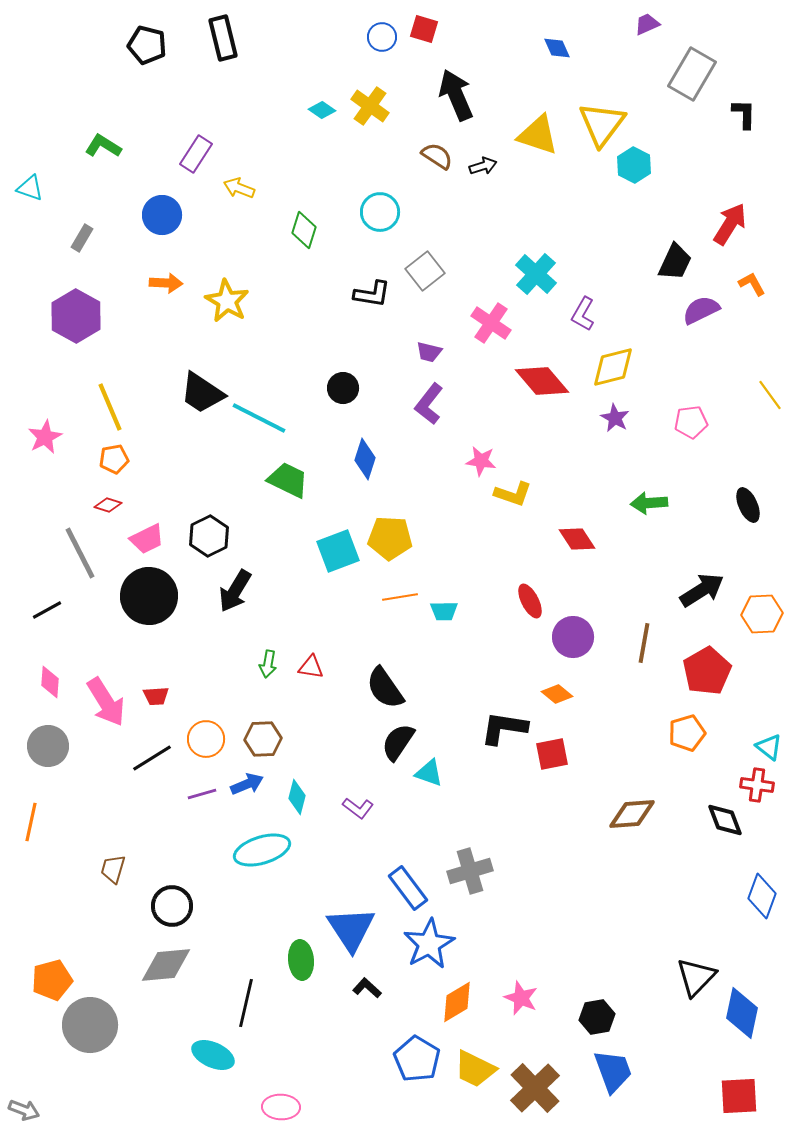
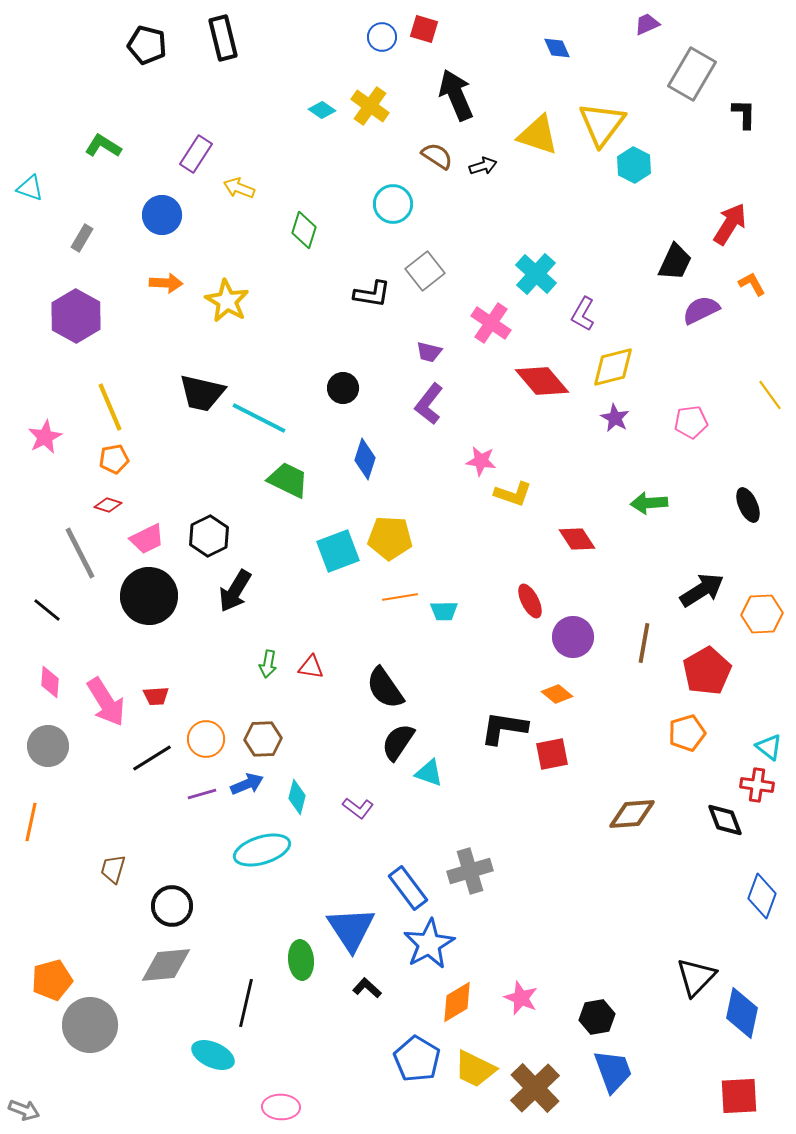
cyan circle at (380, 212): moved 13 px right, 8 px up
black trapezoid at (202, 393): rotated 21 degrees counterclockwise
black line at (47, 610): rotated 68 degrees clockwise
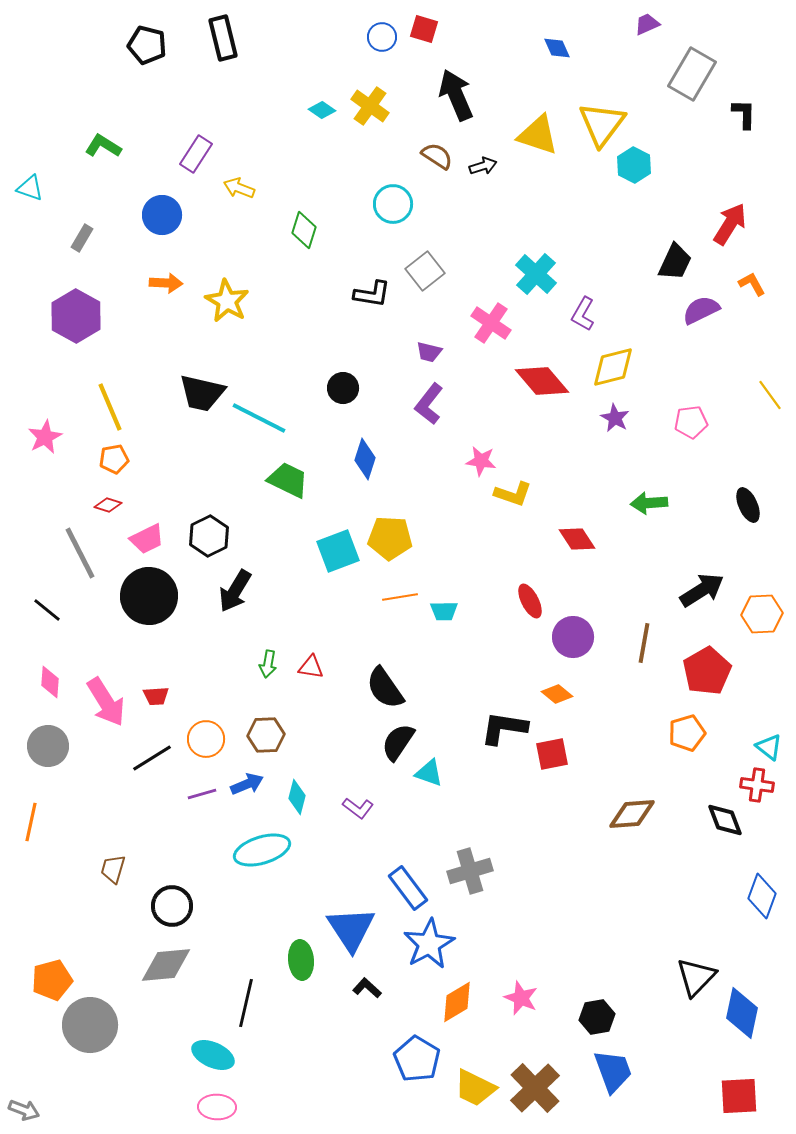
brown hexagon at (263, 739): moved 3 px right, 4 px up
yellow trapezoid at (475, 1069): moved 19 px down
pink ellipse at (281, 1107): moved 64 px left
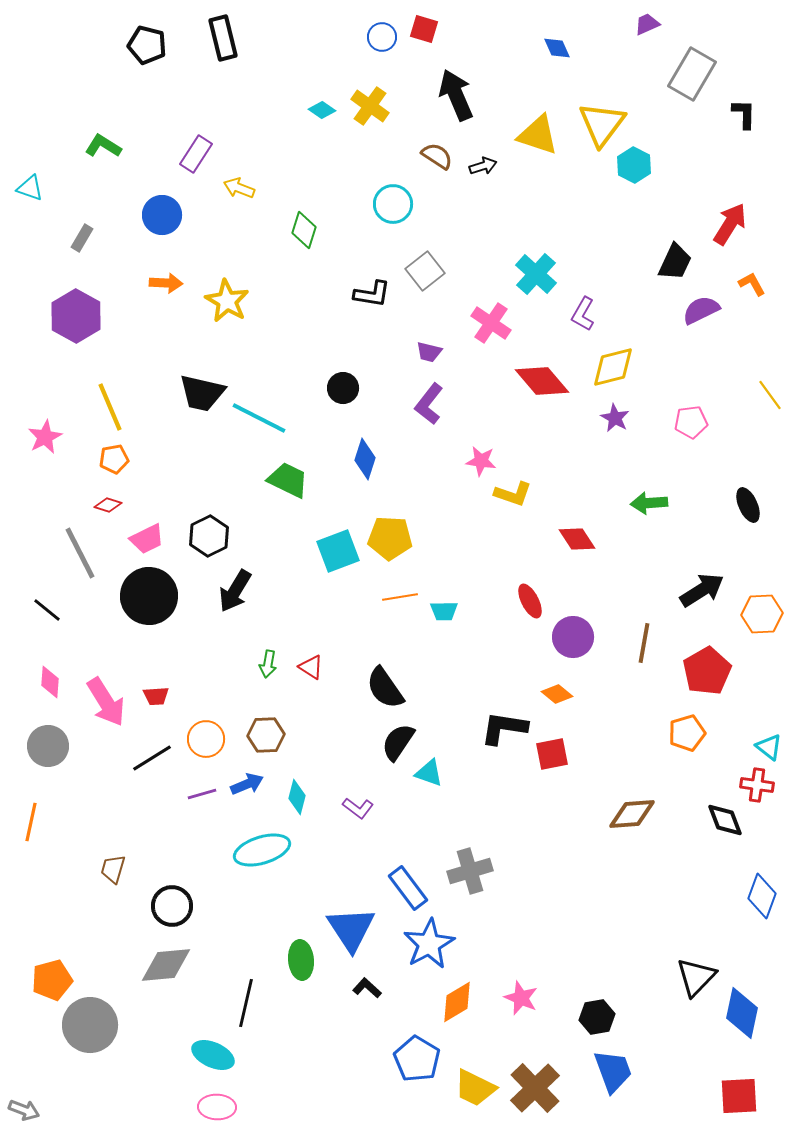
red triangle at (311, 667): rotated 24 degrees clockwise
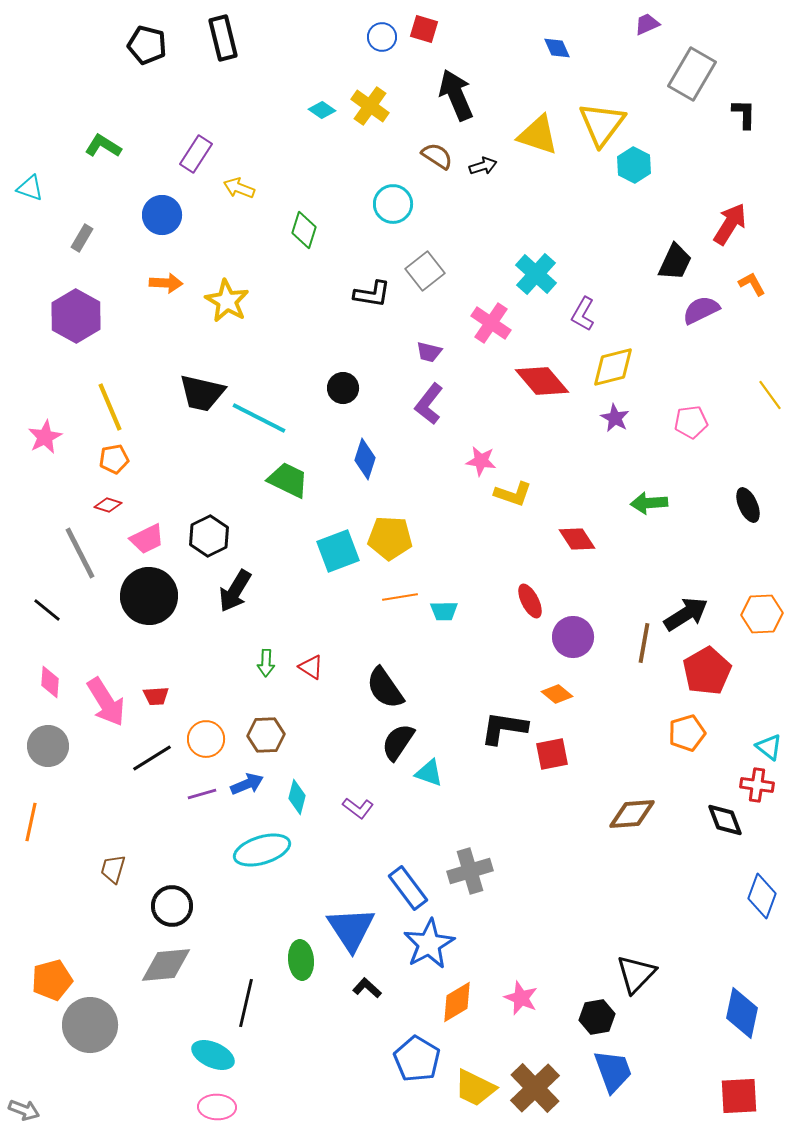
black arrow at (702, 590): moved 16 px left, 24 px down
green arrow at (268, 664): moved 2 px left, 1 px up; rotated 8 degrees counterclockwise
black triangle at (696, 977): moved 60 px left, 3 px up
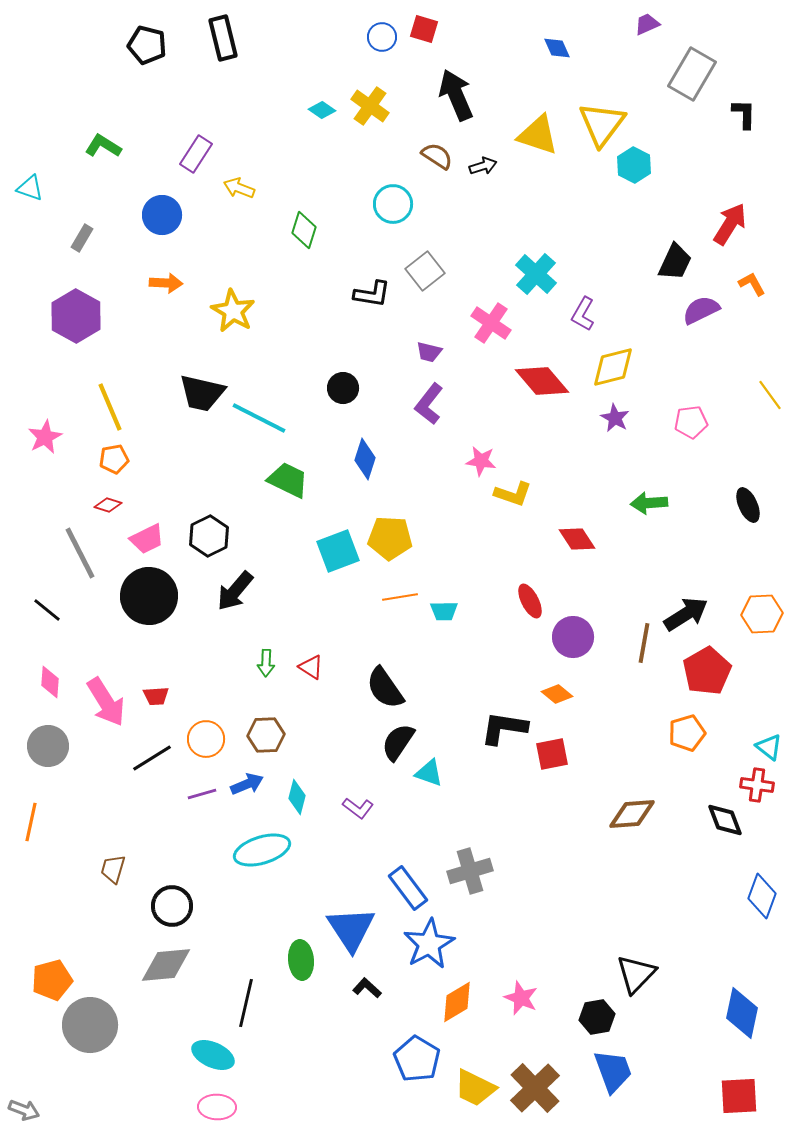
yellow star at (227, 301): moved 6 px right, 10 px down
black arrow at (235, 591): rotated 9 degrees clockwise
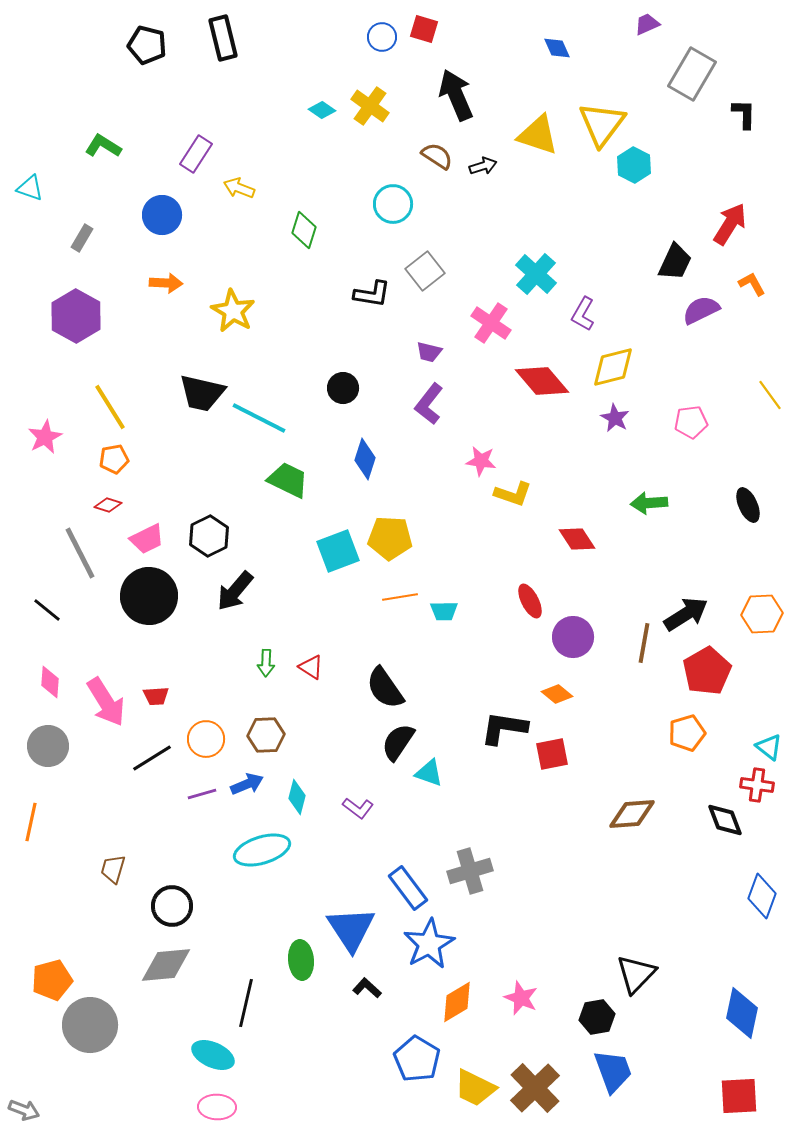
yellow line at (110, 407): rotated 9 degrees counterclockwise
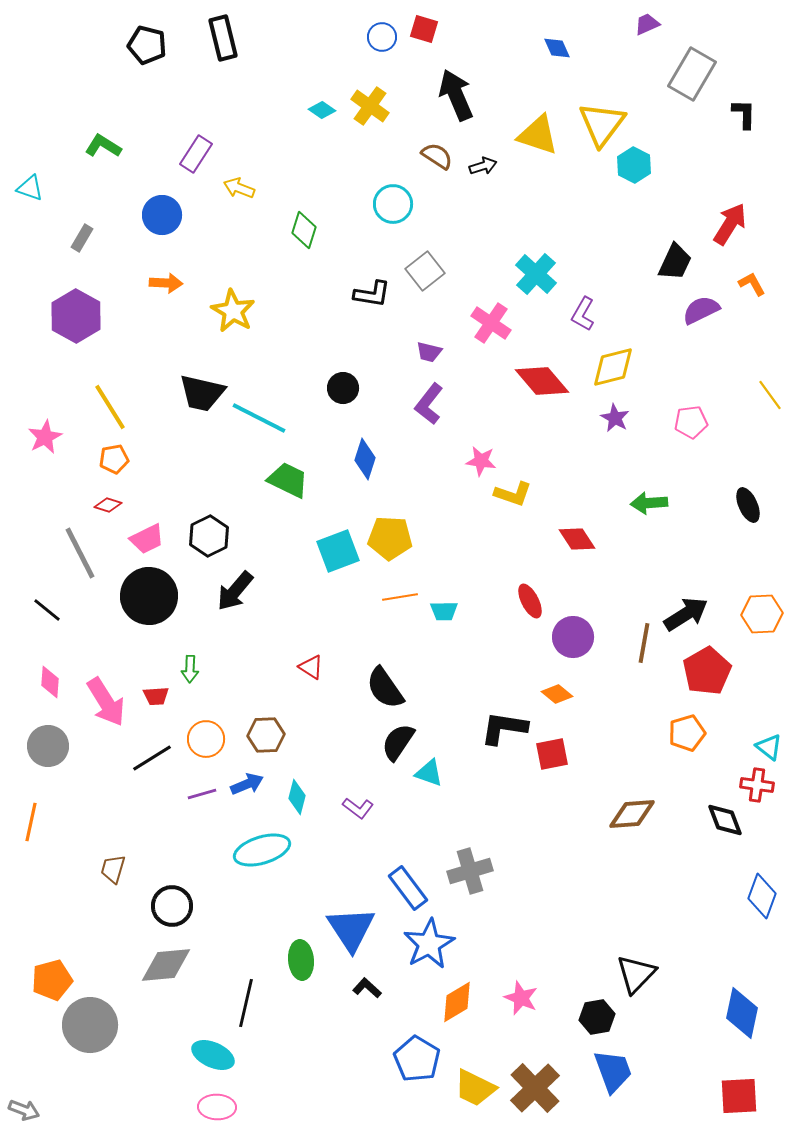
green arrow at (266, 663): moved 76 px left, 6 px down
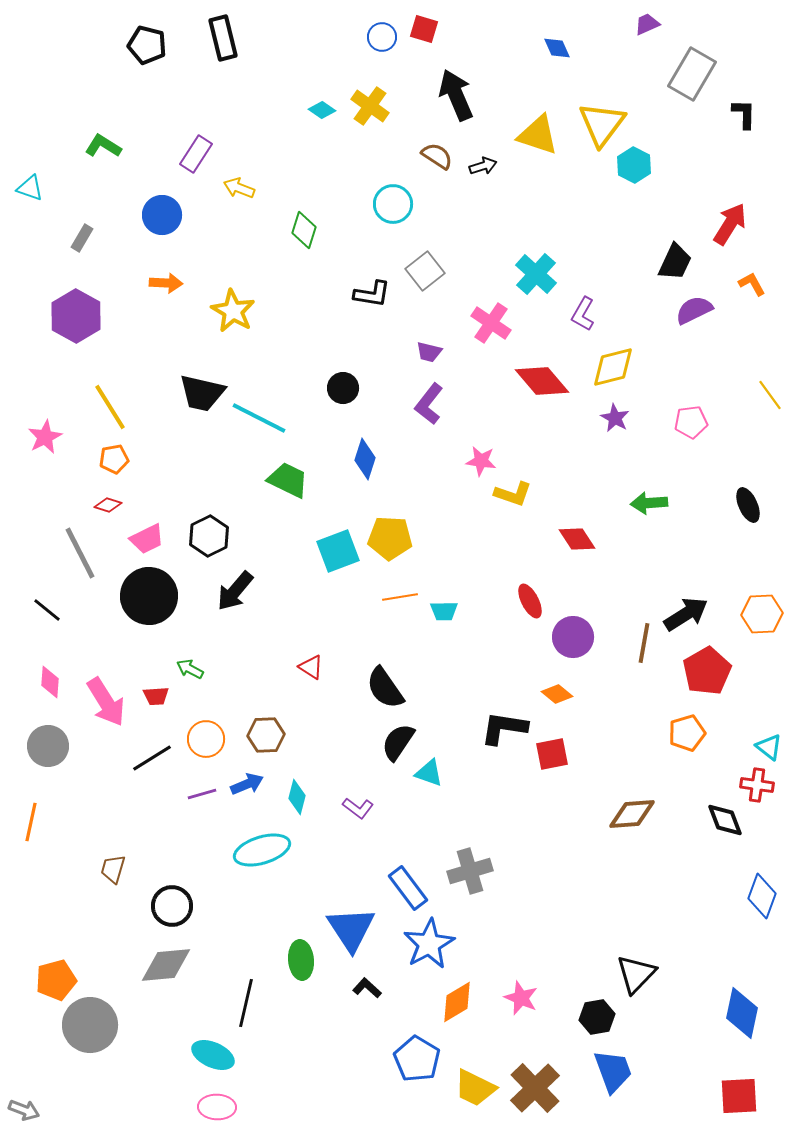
purple semicircle at (701, 310): moved 7 px left
green arrow at (190, 669): rotated 116 degrees clockwise
orange pentagon at (52, 980): moved 4 px right
